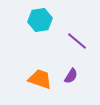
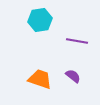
purple line: rotated 30 degrees counterclockwise
purple semicircle: moved 2 px right; rotated 84 degrees counterclockwise
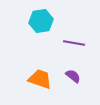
cyan hexagon: moved 1 px right, 1 px down
purple line: moved 3 px left, 2 px down
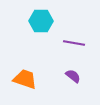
cyan hexagon: rotated 10 degrees clockwise
orange trapezoid: moved 15 px left
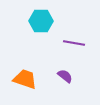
purple semicircle: moved 8 px left
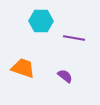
purple line: moved 5 px up
orange trapezoid: moved 2 px left, 11 px up
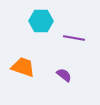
orange trapezoid: moved 1 px up
purple semicircle: moved 1 px left, 1 px up
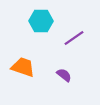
purple line: rotated 45 degrees counterclockwise
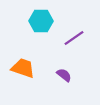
orange trapezoid: moved 1 px down
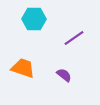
cyan hexagon: moved 7 px left, 2 px up
